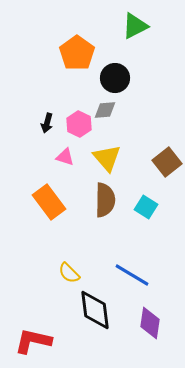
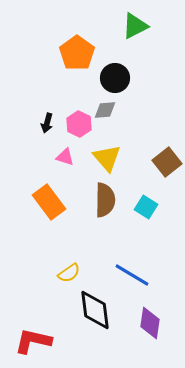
yellow semicircle: rotated 80 degrees counterclockwise
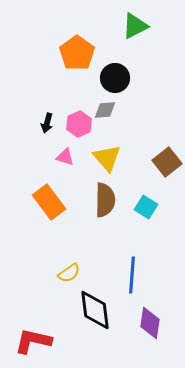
pink hexagon: rotated 10 degrees clockwise
blue line: rotated 63 degrees clockwise
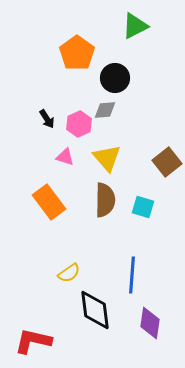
black arrow: moved 4 px up; rotated 48 degrees counterclockwise
cyan square: moved 3 px left; rotated 15 degrees counterclockwise
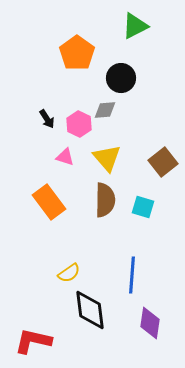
black circle: moved 6 px right
pink hexagon: rotated 10 degrees counterclockwise
brown square: moved 4 px left
black diamond: moved 5 px left
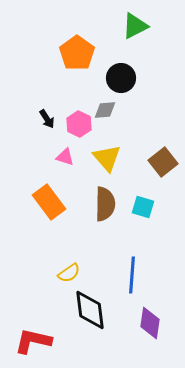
brown semicircle: moved 4 px down
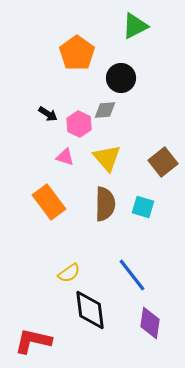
black arrow: moved 1 px right, 5 px up; rotated 24 degrees counterclockwise
blue line: rotated 42 degrees counterclockwise
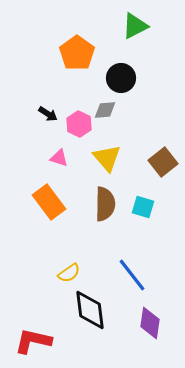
pink triangle: moved 6 px left, 1 px down
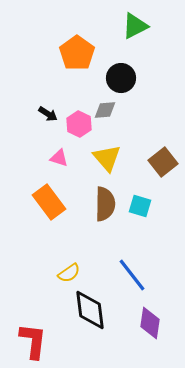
cyan square: moved 3 px left, 1 px up
red L-shape: rotated 84 degrees clockwise
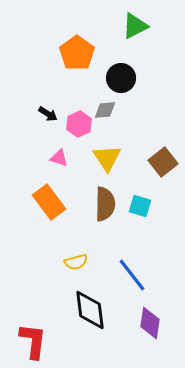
pink hexagon: rotated 10 degrees clockwise
yellow triangle: rotated 8 degrees clockwise
yellow semicircle: moved 7 px right, 11 px up; rotated 20 degrees clockwise
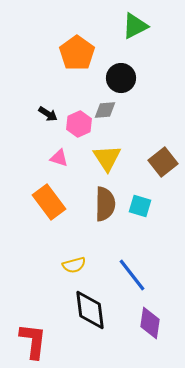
yellow semicircle: moved 2 px left, 3 px down
